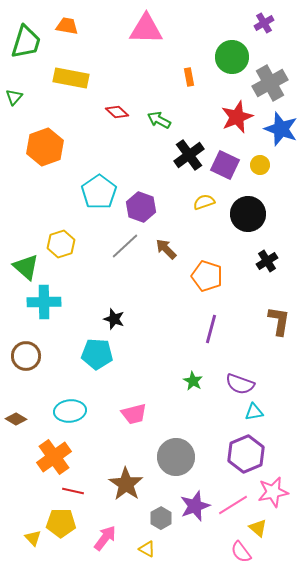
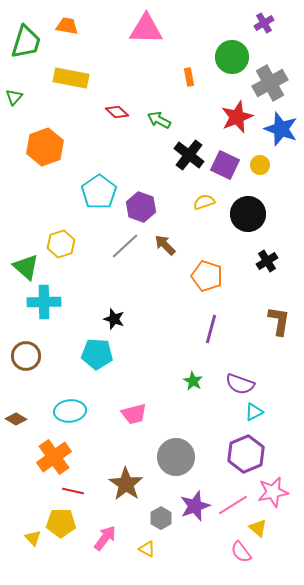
black cross at (189, 155): rotated 16 degrees counterclockwise
brown arrow at (166, 249): moved 1 px left, 4 px up
cyan triangle at (254, 412): rotated 18 degrees counterclockwise
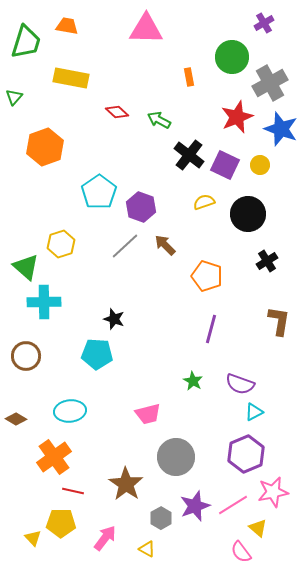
pink trapezoid at (134, 414): moved 14 px right
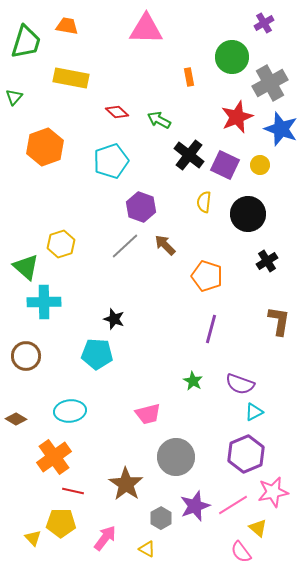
cyan pentagon at (99, 192): moved 12 px right, 31 px up; rotated 16 degrees clockwise
yellow semicircle at (204, 202): rotated 65 degrees counterclockwise
